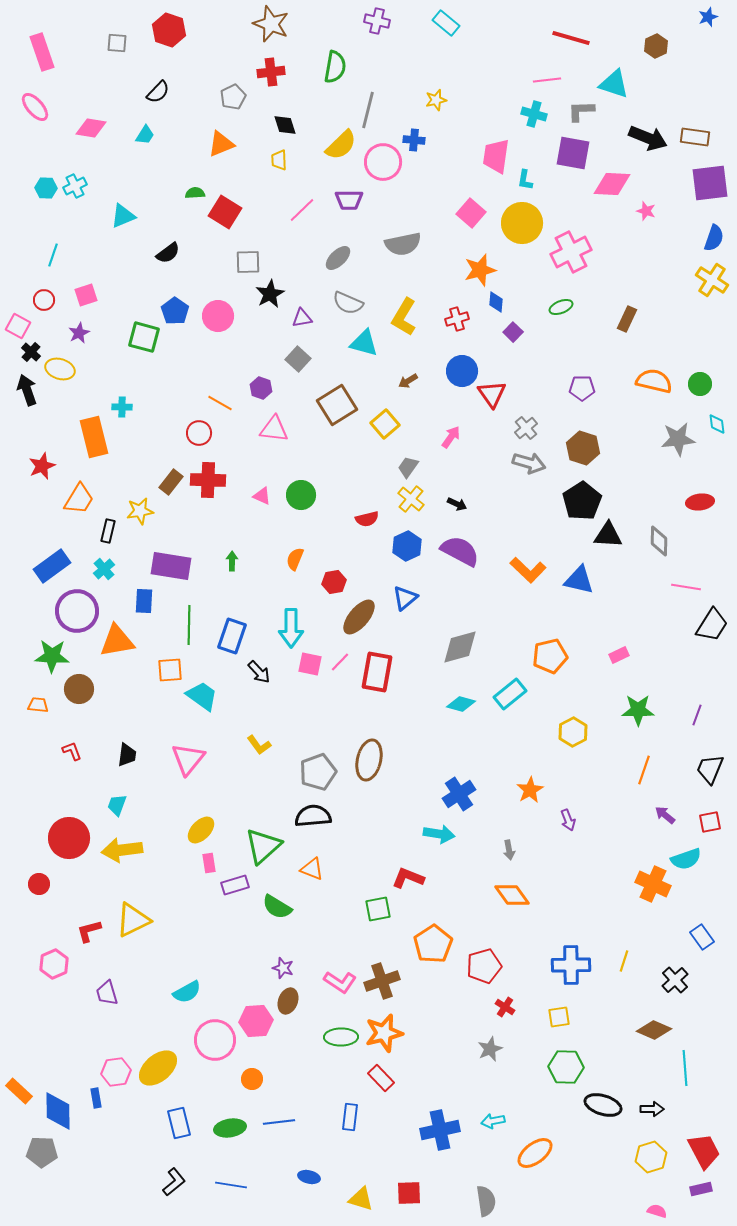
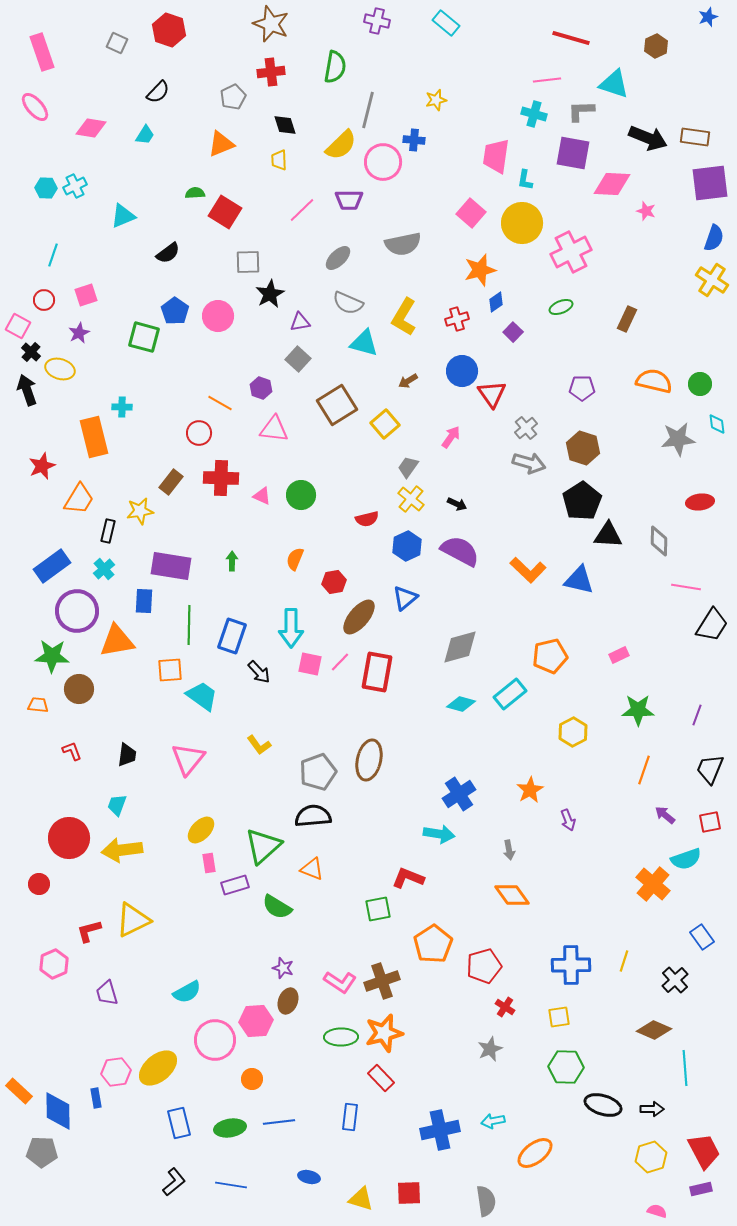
gray square at (117, 43): rotated 20 degrees clockwise
blue diamond at (496, 302): rotated 50 degrees clockwise
purple triangle at (302, 318): moved 2 px left, 4 px down
red cross at (208, 480): moved 13 px right, 2 px up
orange cross at (653, 884): rotated 16 degrees clockwise
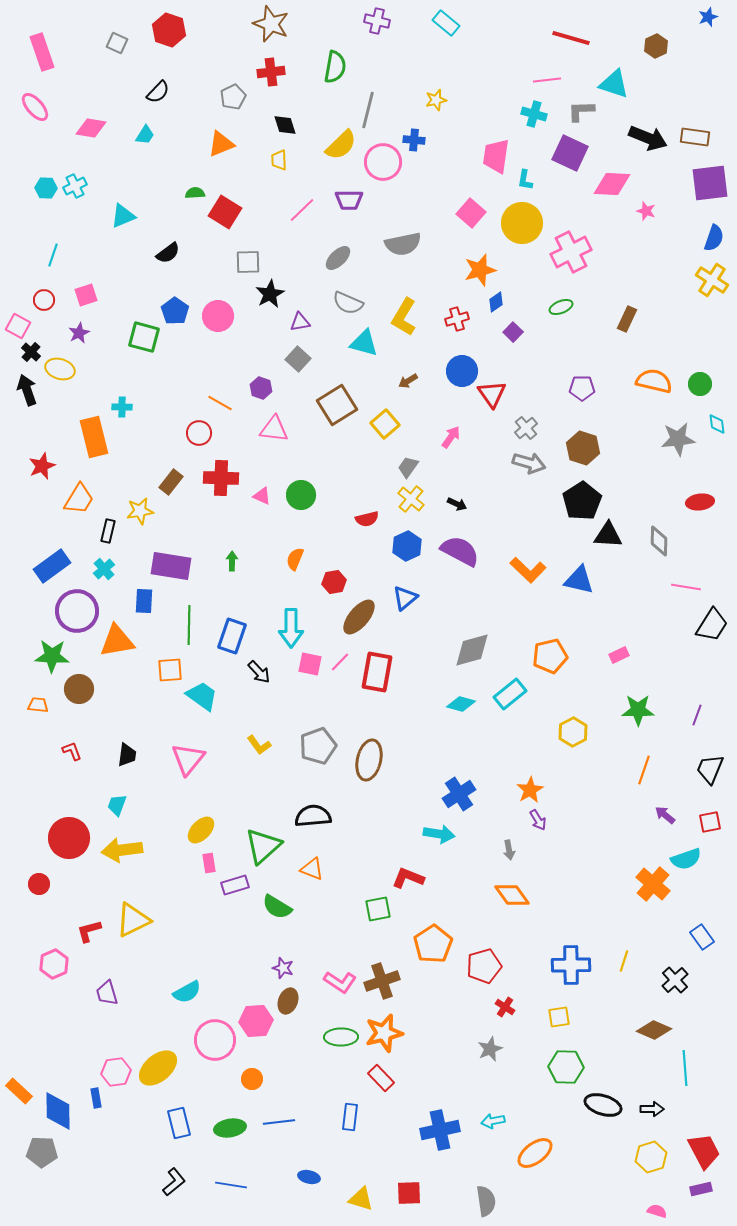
purple square at (573, 153): moved 3 px left; rotated 15 degrees clockwise
gray diamond at (460, 647): moved 12 px right, 3 px down
gray pentagon at (318, 772): moved 26 px up
purple arrow at (568, 820): moved 30 px left; rotated 10 degrees counterclockwise
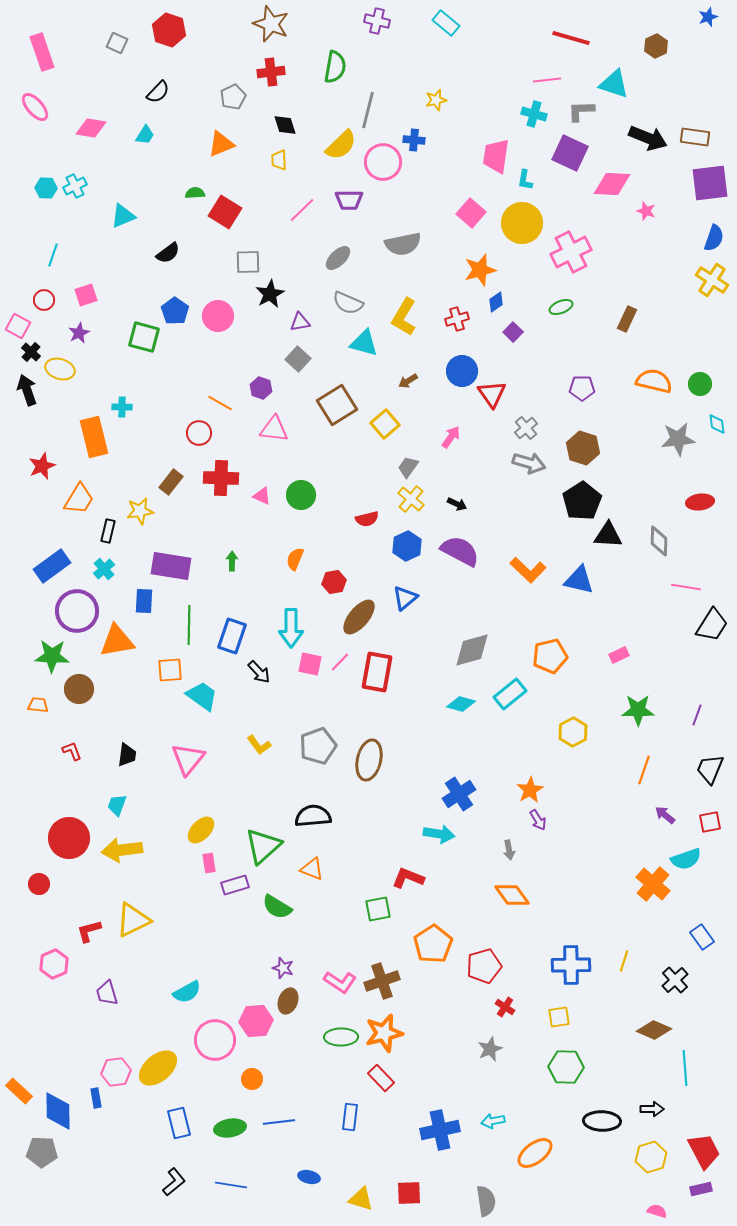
black ellipse at (603, 1105): moved 1 px left, 16 px down; rotated 15 degrees counterclockwise
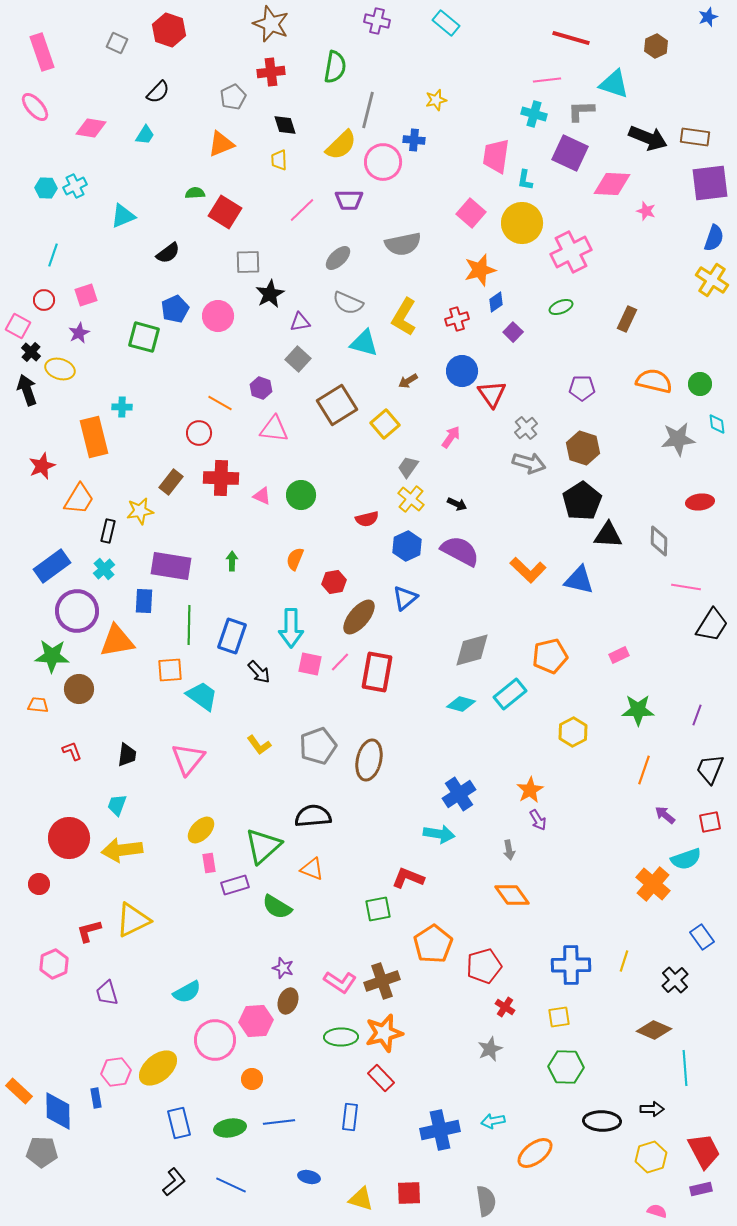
blue pentagon at (175, 311): moved 2 px up; rotated 12 degrees clockwise
blue line at (231, 1185): rotated 16 degrees clockwise
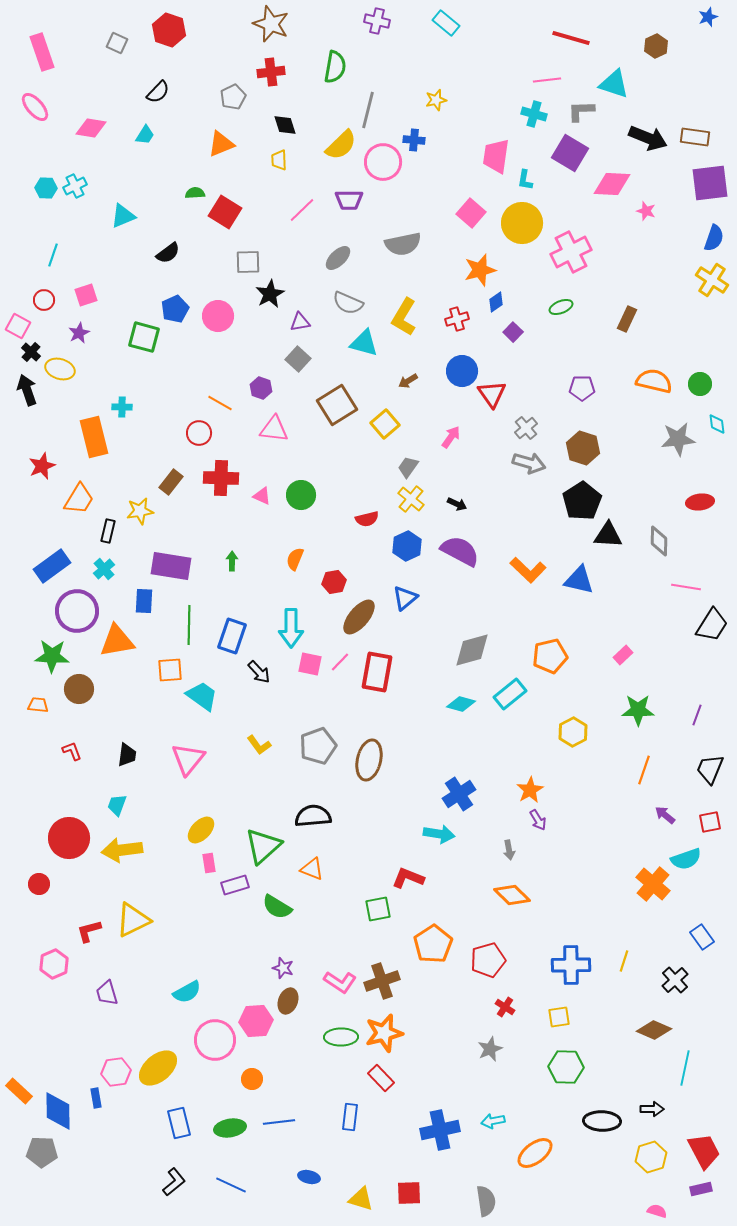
purple square at (570, 153): rotated 6 degrees clockwise
pink rectangle at (619, 655): moved 4 px right; rotated 18 degrees counterclockwise
orange diamond at (512, 895): rotated 9 degrees counterclockwise
red pentagon at (484, 966): moved 4 px right, 6 px up
cyan line at (685, 1068): rotated 16 degrees clockwise
